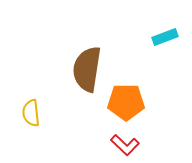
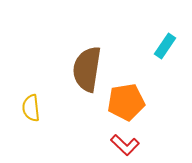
cyan rectangle: moved 9 px down; rotated 35 degrees counterclockwise
orange pentagon: rotated 9 degrees counterclockwise
yellow semicircle: moved 5 px up
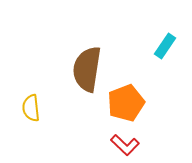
orange pentagon: moved 1 px down; rotated 12 degrees counterclockwise
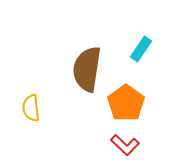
cyan rectangle: moved 24 px left, 3 px down
orange pentagon: rotated 15 degrees counterclockwise
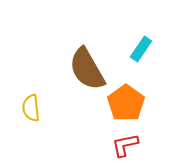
brown semicircle: rotated 39 degrees counterclockwise
red L-shape: rotated 124 degrees clockwise
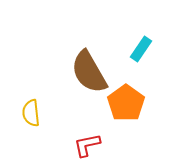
brown semicircle: moved 2 px right, 3 px down
yellow semicircle: moved 5 px down
red L-shape: moved 38 px left
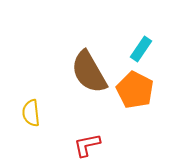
orange pentagon: moved 9 px right, 13 px up; rotated 9 degrees counterclockwise
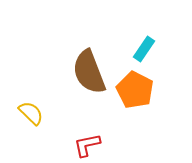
cyan rectangle: moved 3 px right
brown semicircle: rotated 9 degrees clockwise
yellow semicircle: rotated 140 degrees clockwise
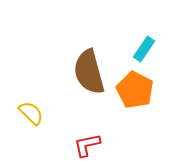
brown semicircle: rotated 6 degrees clockwise
